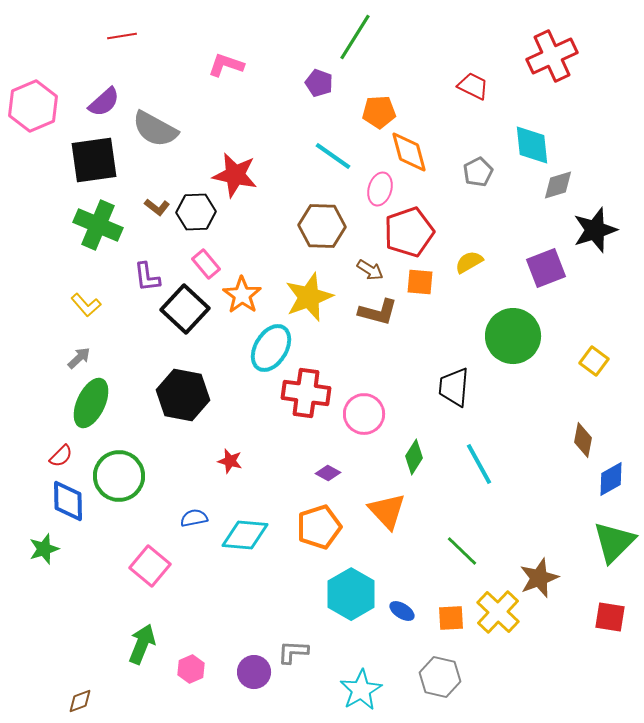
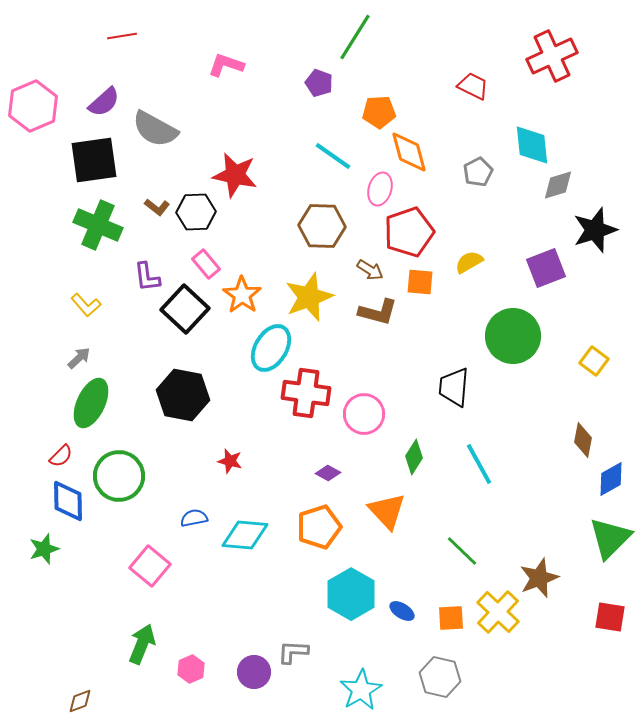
green triangle at (614, 542): moved 4 px left, 4 px up
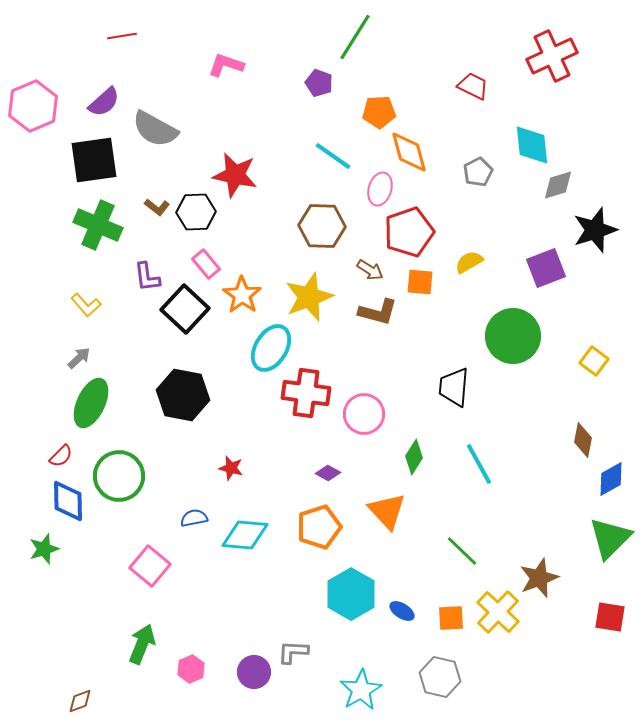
red star at (230, 461): moved 1 px right, 7 px down
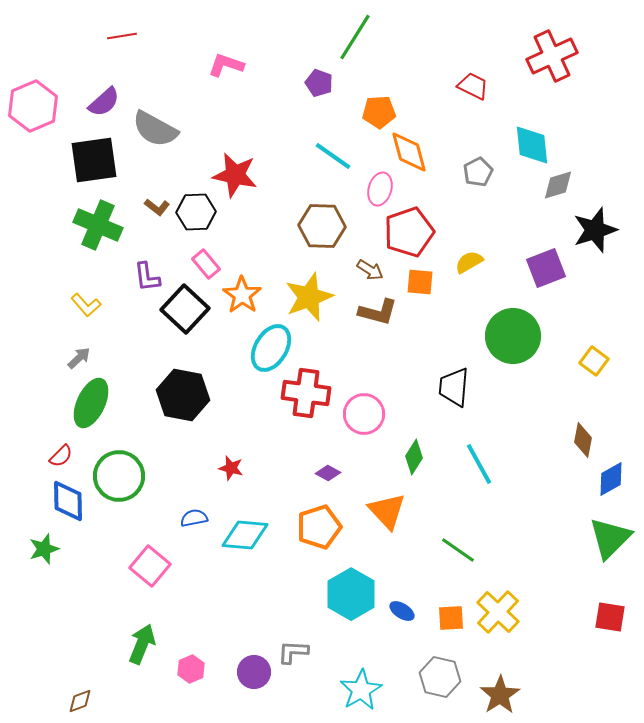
green line at (462, 551): moved 4 px left, 1 px up; rotated 9 degrees counterclockwise
brown star at (539, 578): moved 39 px left, 117 px down; rotated 12 degrees counterclockwise
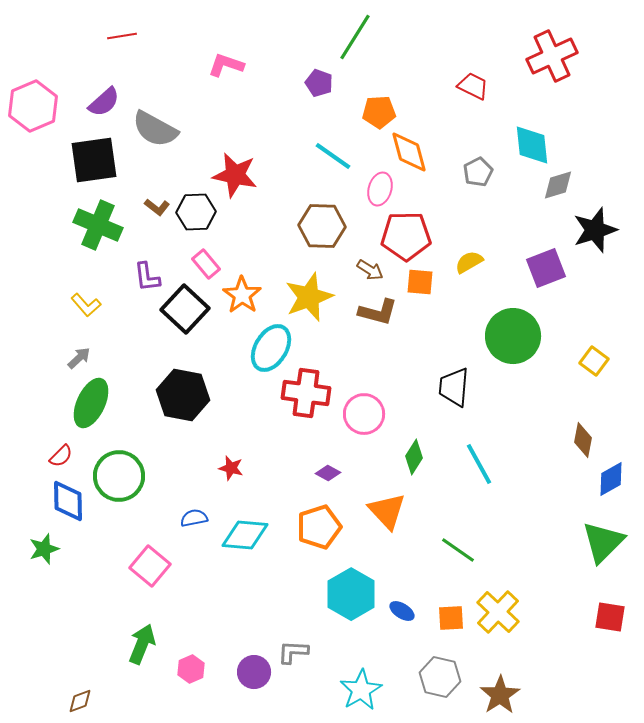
red pentagon at (409, 232): moved 3 px left, 4 px down; rotated 18 degrees clockwise
green triangle at (610, 538): moved 7 px left, 4 px down
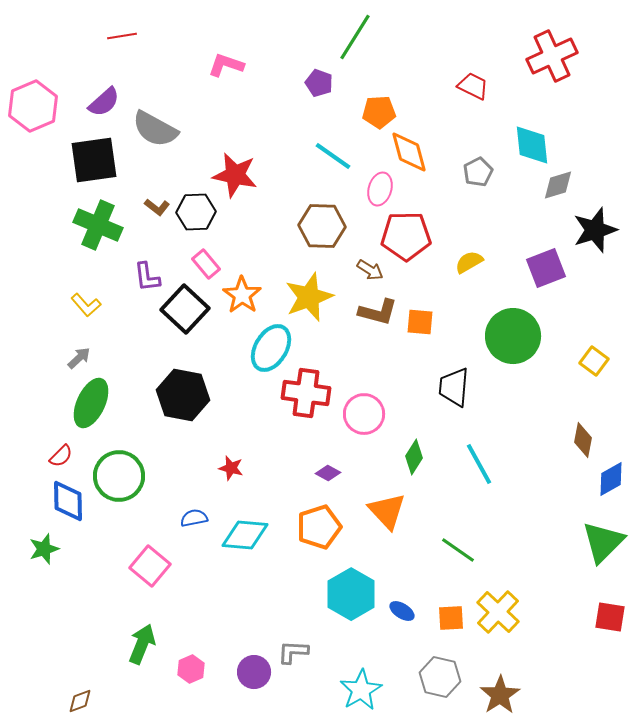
orange square at (420, 282): moved 40 px down
